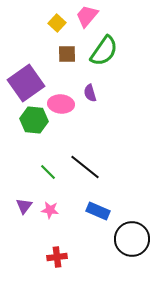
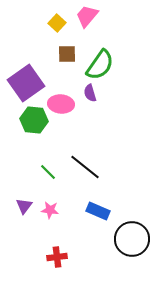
green semicircle: moved 4 px left, 14 px down
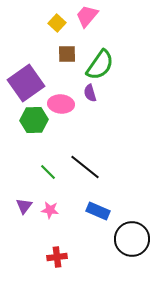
green hexagon: rotated 8 degrees counterclockwise
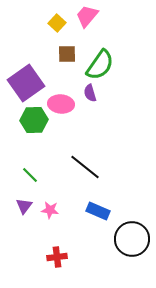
green line: moved 18 px left, 3 px down
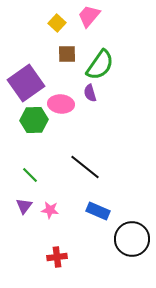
pink trapezoid: moved 2 px right
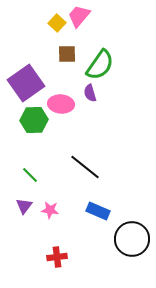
pink trapezoid: moved 10 px left
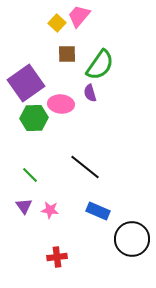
green hexagon: moved 2 px up
purple triangle: rotated 12 degrees counterclockwise
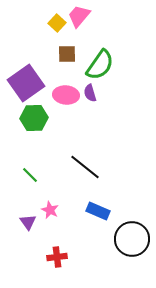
pink ellipse: moved 5 px right, 9 px up
purple triangle: moved 4 px right, 16 px down
pink star: rotated 18 degrees clockwise
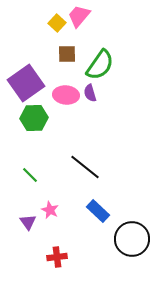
blue rectangle: rotated 20 degrees clockwise
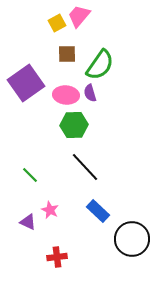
yellow square: rotated 18 degrees clockwise
green hexagon: moved 40 px right, 7 px down
black line: rotated 8 degrees clockwise
purple triangle: rotated 30 degrees counterclockwise
